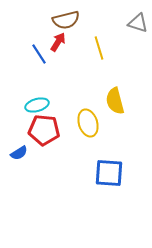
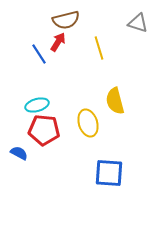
blue semicircle: rotated 120 degrees counterclockwise
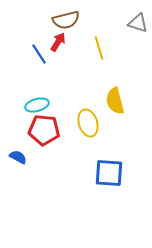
blue semicircle: moved 1 px left, 4 px down
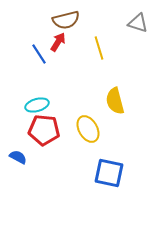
yellow ellipse: moved 6 px down; rotated 12 degrees counterclockwise
blue square: rotated 8 degrees clockwise
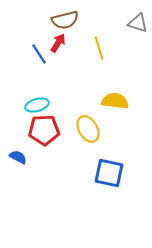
brown semicircle: moved 1 px left
red arrow: moved 1 px down
yellow semicircle: rotated 112 degrees clockwise
red pentagon: rotated 8 degrees counterclockwise
